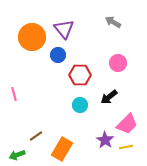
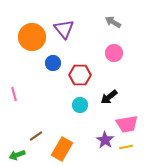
blue circle: moved 5 px left, 8 px down
pink circle: moved 4 px left, 10 px up
pink trapezoid: rotated 35 degrees clockwise
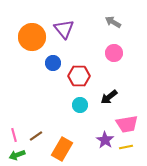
red hexagon: moved 1 px left, 1 px down
pink line: moved 41 px down
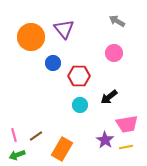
gray arrow: moved 4 px right, 1 px up
orange circle: moved 1 px left
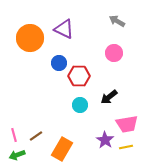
purple triangle: rotated 25 degrees counterclockwise
orange circle: moved 1 px left, 1 px down
blue circle: moved 6 px right
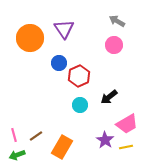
purple triangle: rotated 30 degrees clockwise
pink circle: moved 8 px up
red hexagon: rotated 25 degrees counterclockwise
pink trapezoid: rotated 20 degrees counterclockwise
orange rectangle: moved 2 px up
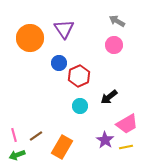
cyan circle: moved 1 px down
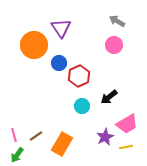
purple triangle: moved 3 px left, 1 px up
orange circle: moved 4 px right, 7 px down
cyan circle: moved 2 px right
purple star: moved 3 px up; rotated 12 degrees clockwise
orange rectangle: moved 3 px up
green arrow: rotated 35 degrees counterclockwise
